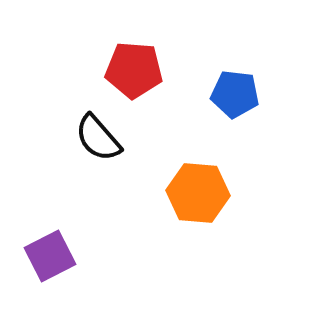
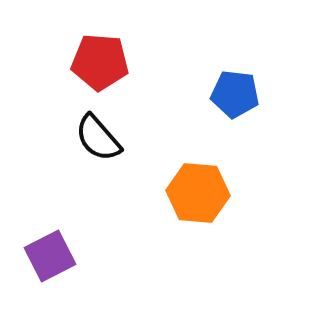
red pentagon: moved 34 px left, 8 px up
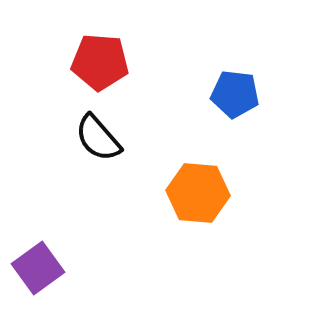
purple square: moved 12 px left, 12 px down; rotated 9 degrees counterclockwise
